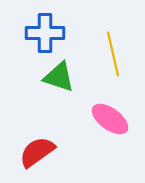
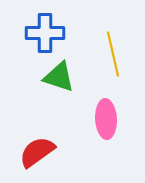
pink ellipse: moved 4 px left; rotated 51 degrees clockwise
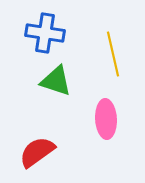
blue cross: rotated 9 degrees clockwise
green triangle: moved 3 px left, 4 px down
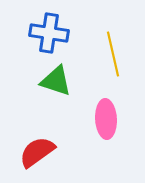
blue cross: moved 4 px right
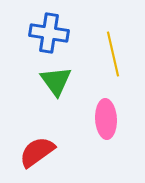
green triangle: rotated 36 degrees clockwise
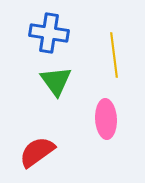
yellow line: moved 1 px right, 1 px down; rotated 6 degrees clockwise
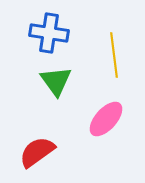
pink ellipse: rotated 45 degrees clockwise
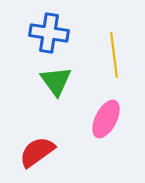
pink ellipse: rotated 15 degrees counterclockwise
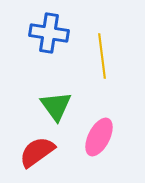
yellow line: moved 12 px left, 1 px down
green triangle: moved 25 px down
pink ellipse: moved 7 px left, 18 px down
